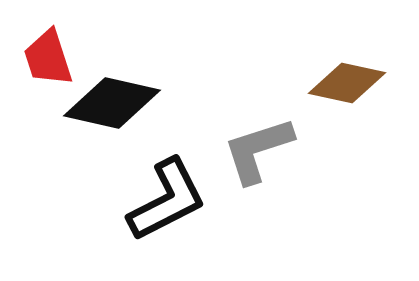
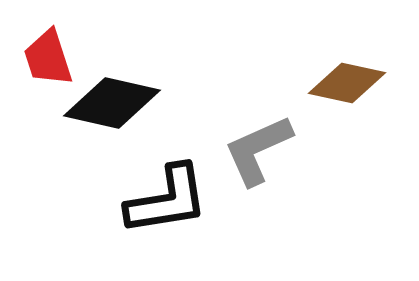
gray L-shape: rotated 6 degrees counterclockwise
black L-shape: rotated 18 degrees clockwise
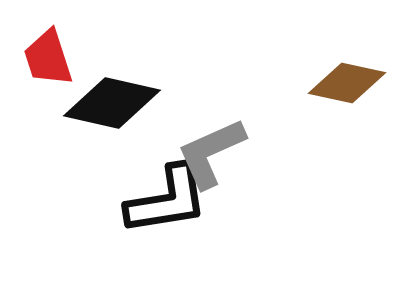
gray L-shape: moved 47 px left, 3 px down
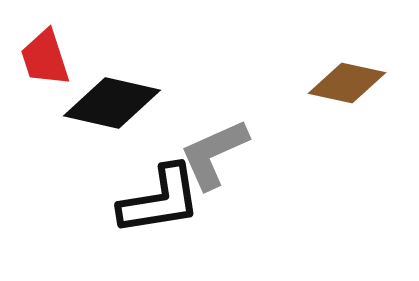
red trapezoid: moved 3 px left
gray L-shape: moved 3 px right, 1 px down
black L-shape: moved 7 px left
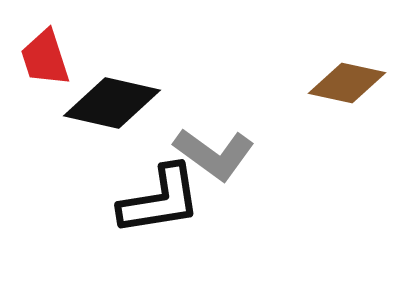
gray L-shape: rotated 120 degrees counterclockwise
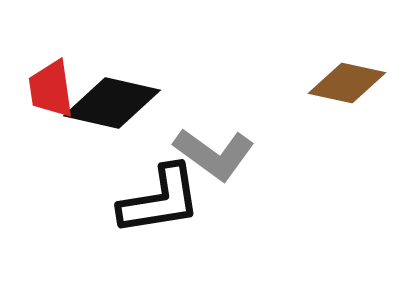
red trapezoid: moved 6 px right, 31 px down; rotated 10 degrees clockwise
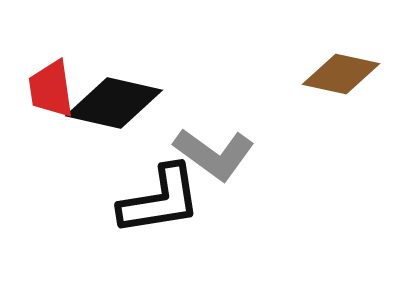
brown diamond: moved 6 px left, 9 px up
black diamond: moved 2 px right
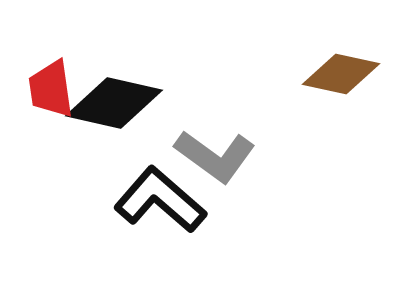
gray L-shape: moved 1 px right, 2 px down
black L-shape: rotated 130 degrees counterclockwise
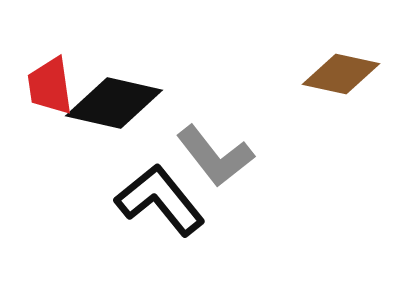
red trapezoid: moved 1 px left, 3 px up
gray L-shape: rotated 16 degrees clockwise
black L-shape: rotated 10 degrees clockwise
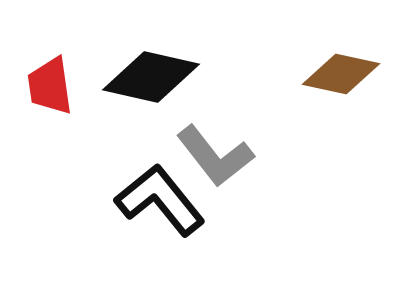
black diamond: moved 37 px right, 26 px up
